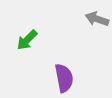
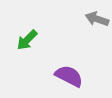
purple semicircle: moved 5 px right, 2 px up; rotated 52 degrees counterclockwise
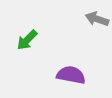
purple semicircle: moved 2 px right, 1 px up; rotated 16 degrees counterclockwise
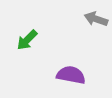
gray arrow: moved 1 px left
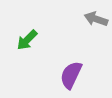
purple semicircle: rotated 76 degrees counterclockwise
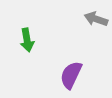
green arrow: rotated 55 degrees counterclockwise
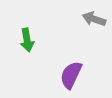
gray arrow: moved 2 px left
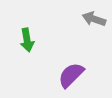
purple semicircle: rotated 20 degrees clockwise
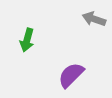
green arrow: rotated 25 degrees clockwise
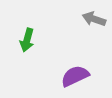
purple semicircle: moved 4 px right, 1 px down; rotated 20 degrees clockwise
